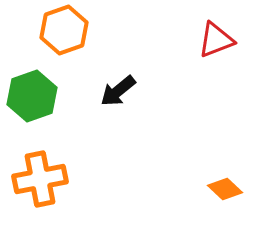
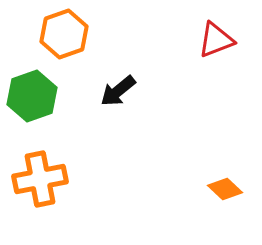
orange hexagon: moved 4 px down
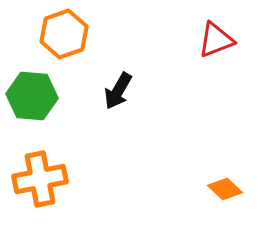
black arrow: rotated 21 degrees counterclockwise
green hexagon: rotated 24 degrees clockwise
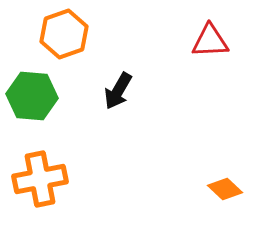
red triangle: moved 6 px left, 1 px down; rotated 18 degrees clockwise
